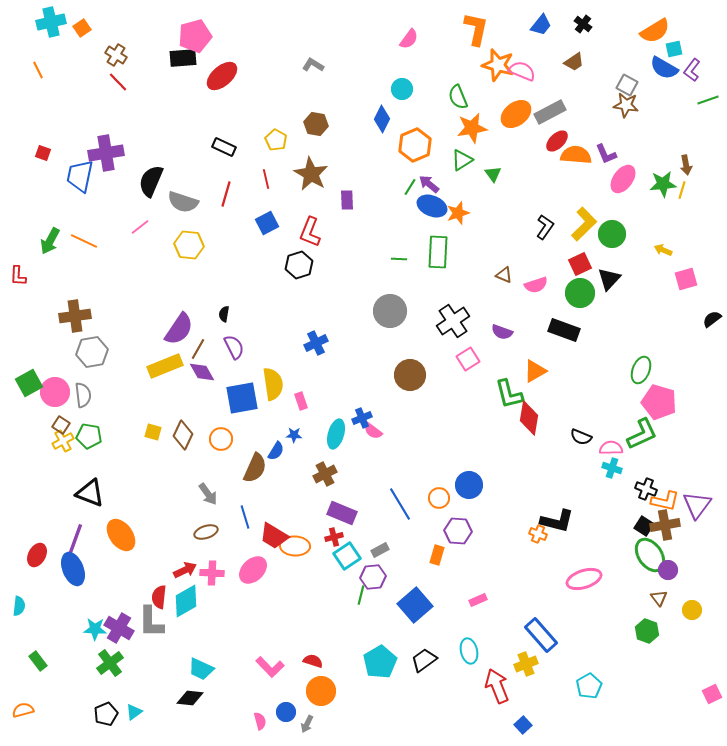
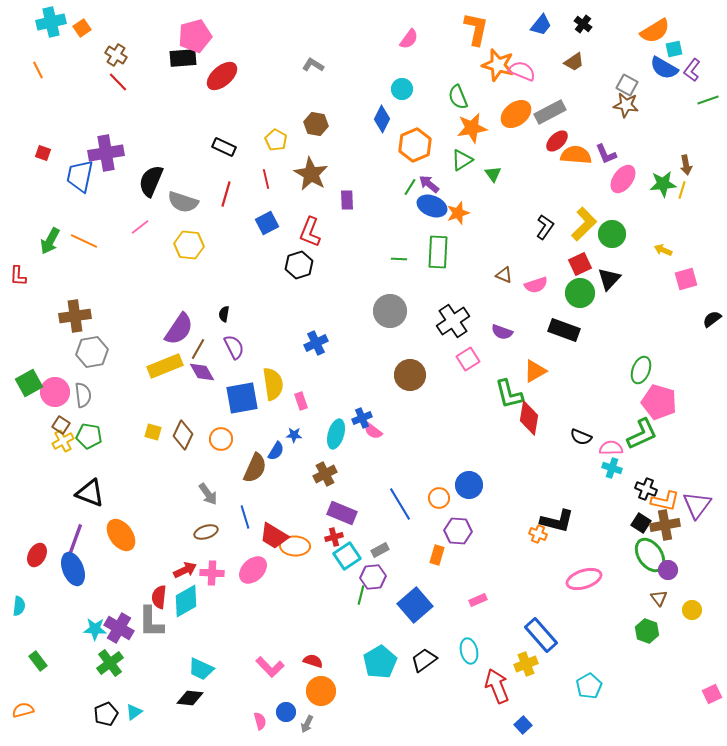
black square at (644, 526): moved 3 px left, 3 px up
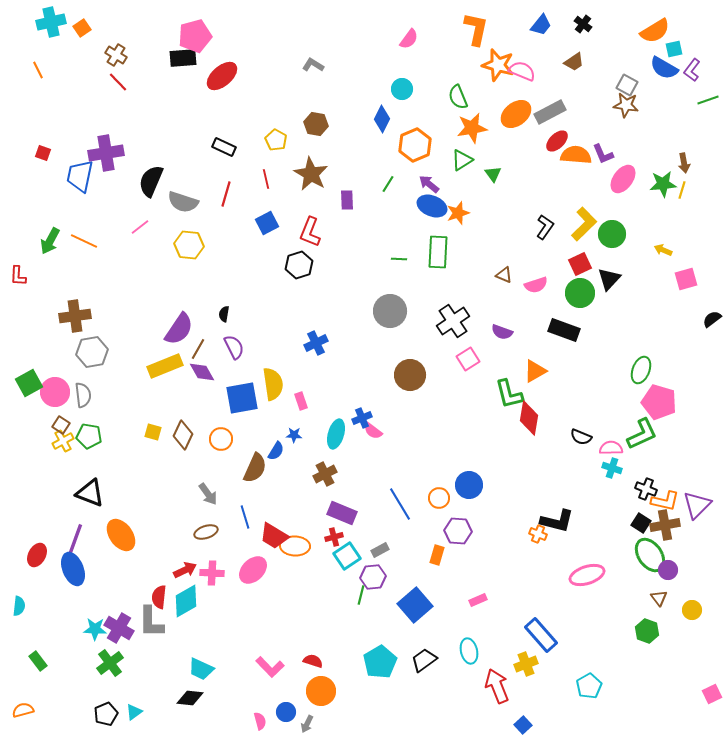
purple L-shape at (606, 154): moved 3 px left
brown arrow at (686, 165): moved 2 px left, 2 px up
green line at (410, 187): moved 22 px left, 3 px up
purple triangle at (697, 505): rotated 8 degrees clockwise
pink ellipse at (584, 579): moved 3 px right, 4 px up
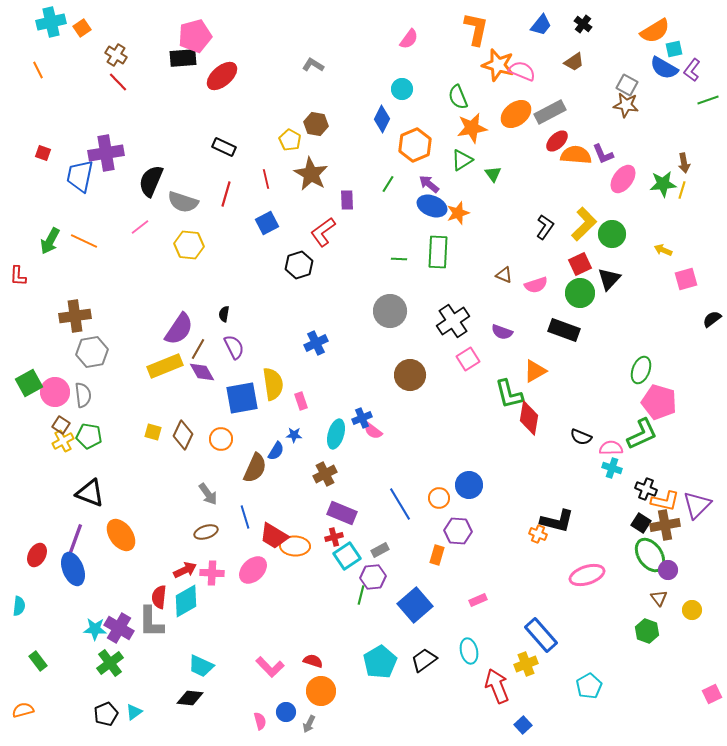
yellow pentagon at (276, 140): moved 14 px right
red L-shape at (310, 232): moved 13 px right; rotated 32 degrees clockwise
cyan trapezoid at (201, 669): moved 3 px up
gray arrow at (307, 724): moved 2 px right
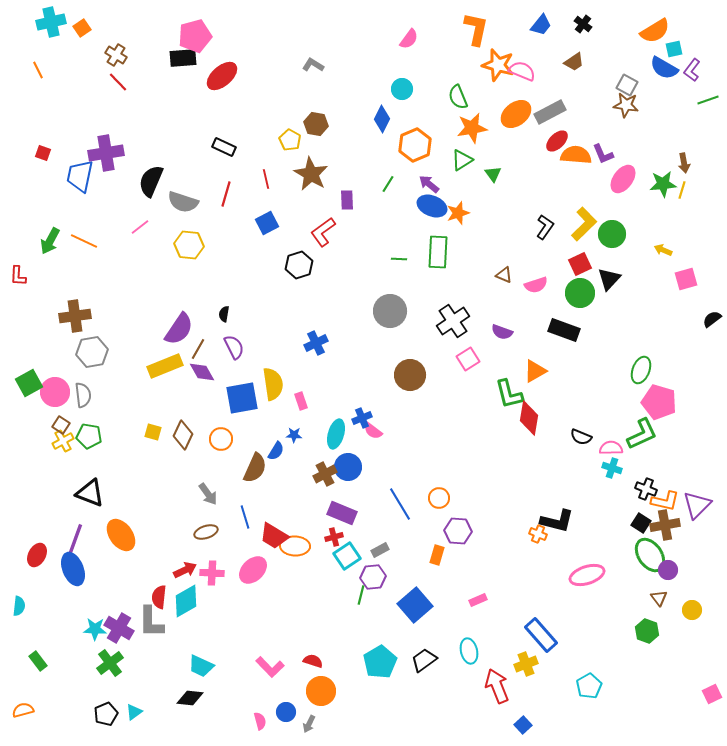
blue circle at (469, 485): moved 121 px left, 18 px up
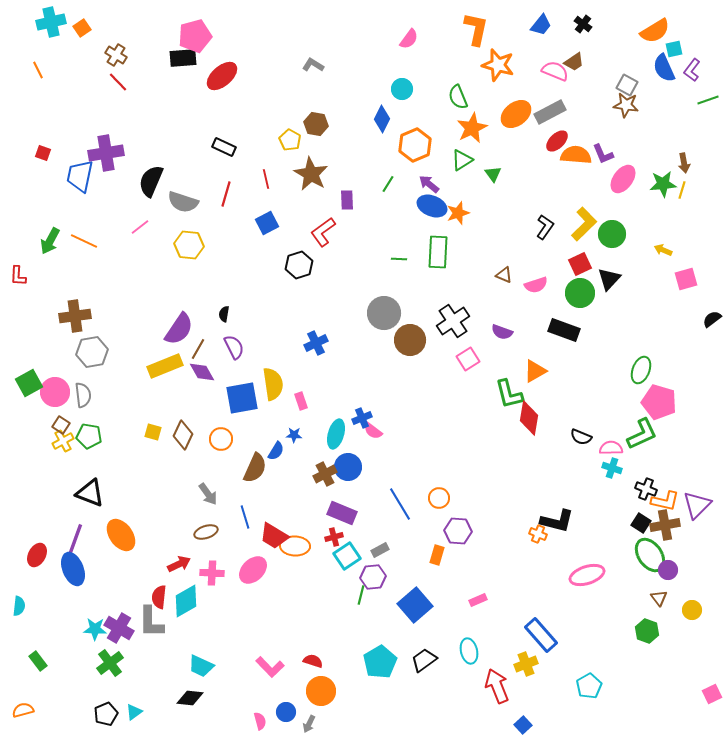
blue semicircle at (664, 68): rotated 36 degrees clockwise
pink semicircle at (522, 71): moved 33 px right
orange star at (472, 128): rotated 16 degrees counterclockwise
gray circle at (390, 311): moved 6 px left, 2 px down
brown circle at (410, 375): moved 35 px up
red arrow at (185, 570): moved 6 px left, 6 px up
